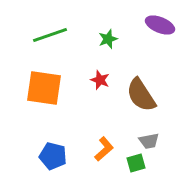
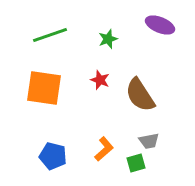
brown semicircle: moved 1 px left
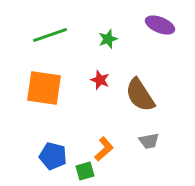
green square: moved 51 px left, 8 px down
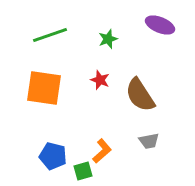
orange L-shape: moved 2 px left, 2 px down
green square: moved 2 px left
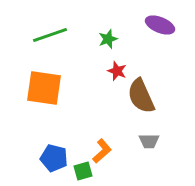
red star: moved 17 px right, 9 px up
brown semicircle: moved 1 px right, 1 px down; rotated 9 degrees clockwise
gray trapezoid: rotated 10 degrees clockwise
blue pentagon: moved 1 px right, 2 px down
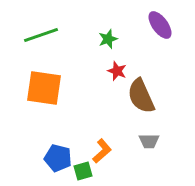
purple ellipse: rotated 32 degrees clockwise
green line: moved 9 px left
blue pentagon: moved 4 px right
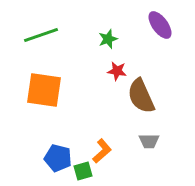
red star: rotated 12 degrees counterclockwise
orange square: moved 2 px down
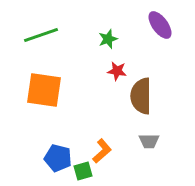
brown semicircle: rotated 24 degrees clockwise
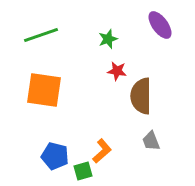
gray trapezoid: moved 2 px right; rotated 70 degrees clockwise
blue pentagon: moved 3 px left, 2 px up
